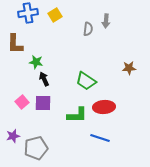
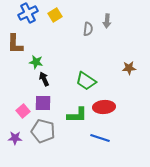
blue cross: rotated 18 degrees counterclockwise
gray arrow: moved 1 px right
pink square: moved 1 px right, 9 px down
purple star: moved 2 px right, 2 px down; rotated 16 degrees clockwise
gray pentagon: moved 7 px right, 17 px up; rotated 30 degrees clockwise
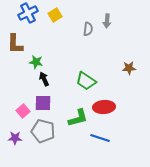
green L-shape: moved 1 px right, 3 px down; rotated 15 degrees counterclockwise
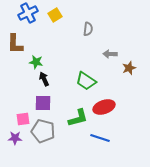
gray arrow: moved 3 px right, 33 px down; rotated 88 degrees clockwise
brown star: rotated 16 degrees counterclockwise
red ellipse: rotated 15 degrees counterclockwise
pink square: moved 8 px down; rotated 32 degrees clockwise
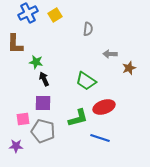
purple star: moved 1 px right, 8 px down
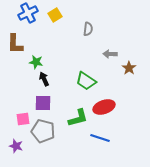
brown star: rotated 16 degrees counterclockwise
purple star: rotated 16 degrees clockwise
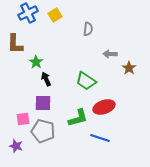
green star: rotated 24 degrees clockwise
black arrow: moved 2 px right
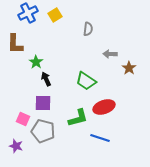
pink square: rotated 32 degrees clockwise
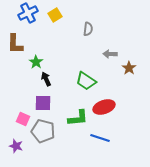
green L-shape: rotated 10 degrees clockwise
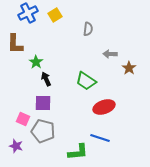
green L-shape: moved 34 px down
